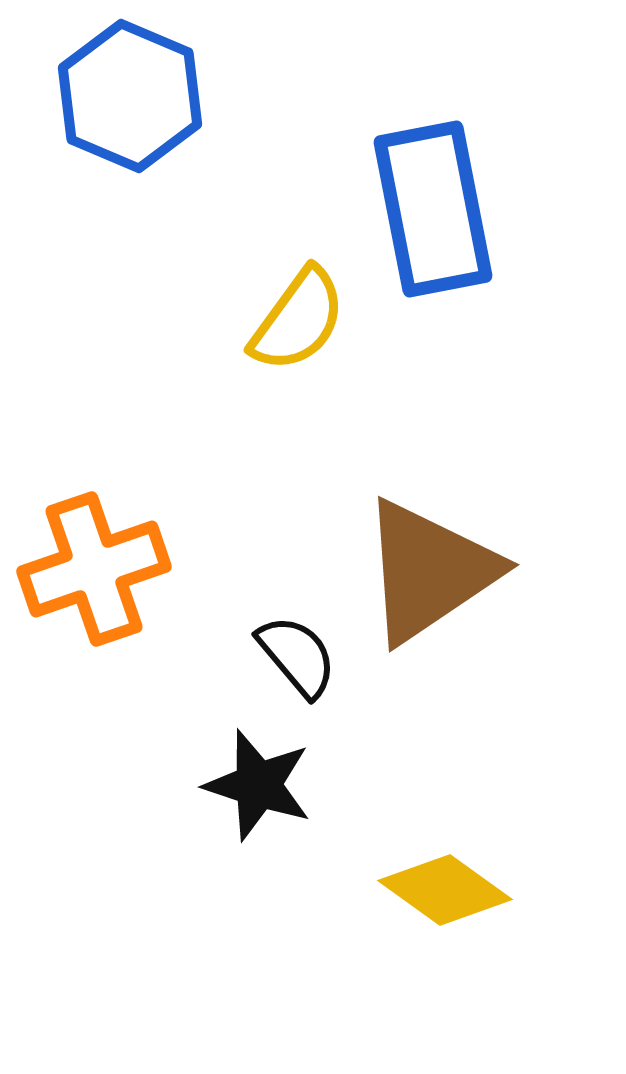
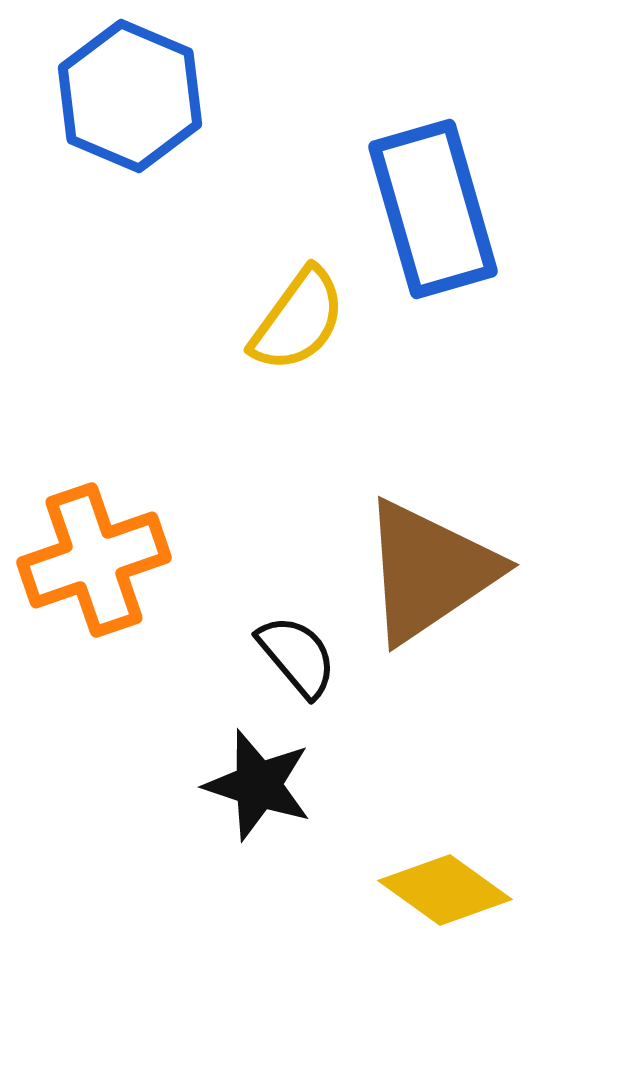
blue rectangle: rotated 5 degrees counterclockwise
orange cross: moved 9 px up
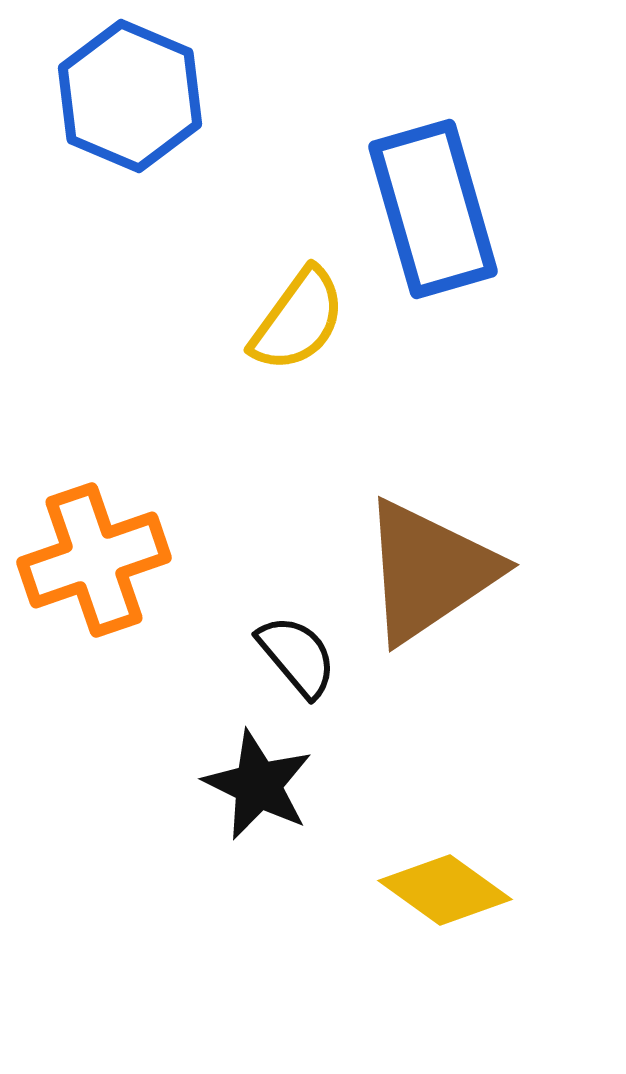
black star: rotated 8 degrees clockwise
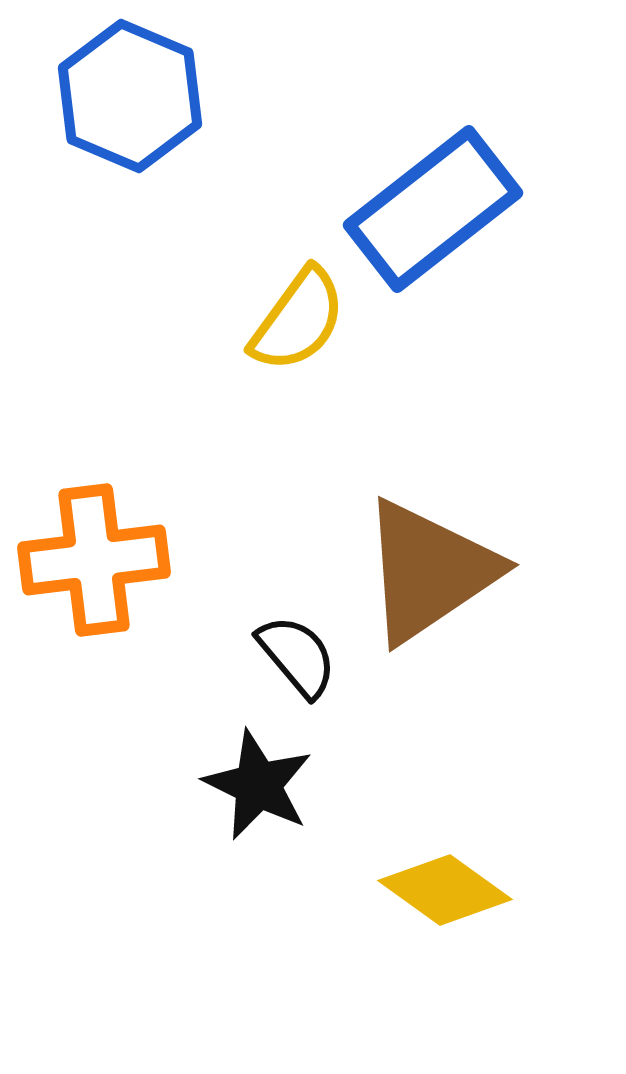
blue rectangle: rotated 68 degrees clockwise
orange cross: rotated 12 degrees clockwise
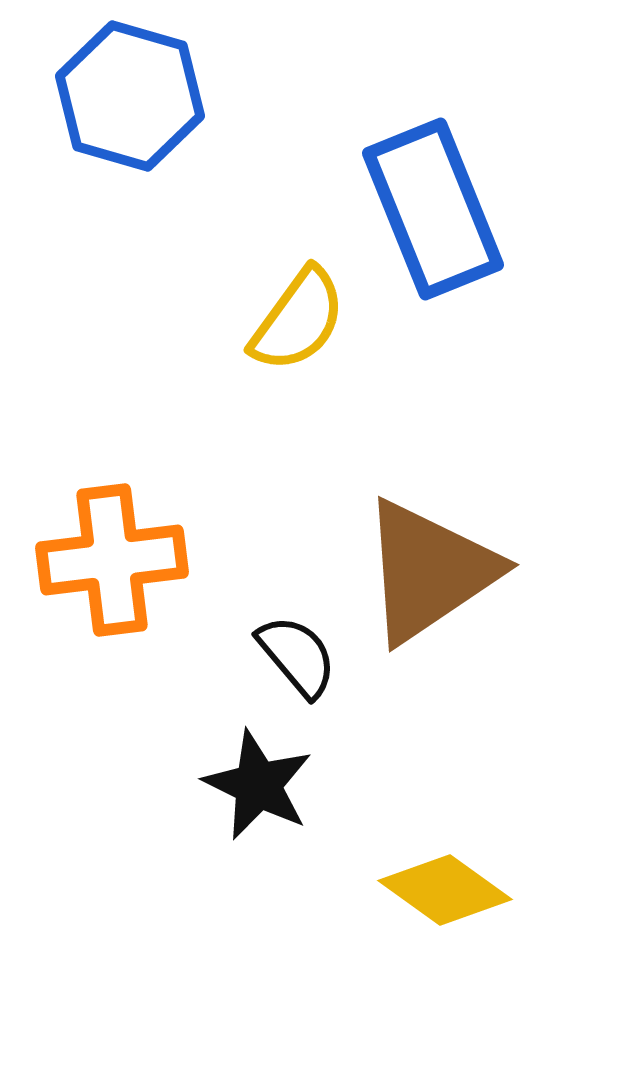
blue hexagon: rotated 7 degrees counterclockwise
blue rectangle: rotated 74 degrees counterclockwise
orange cross: moved 18 px right
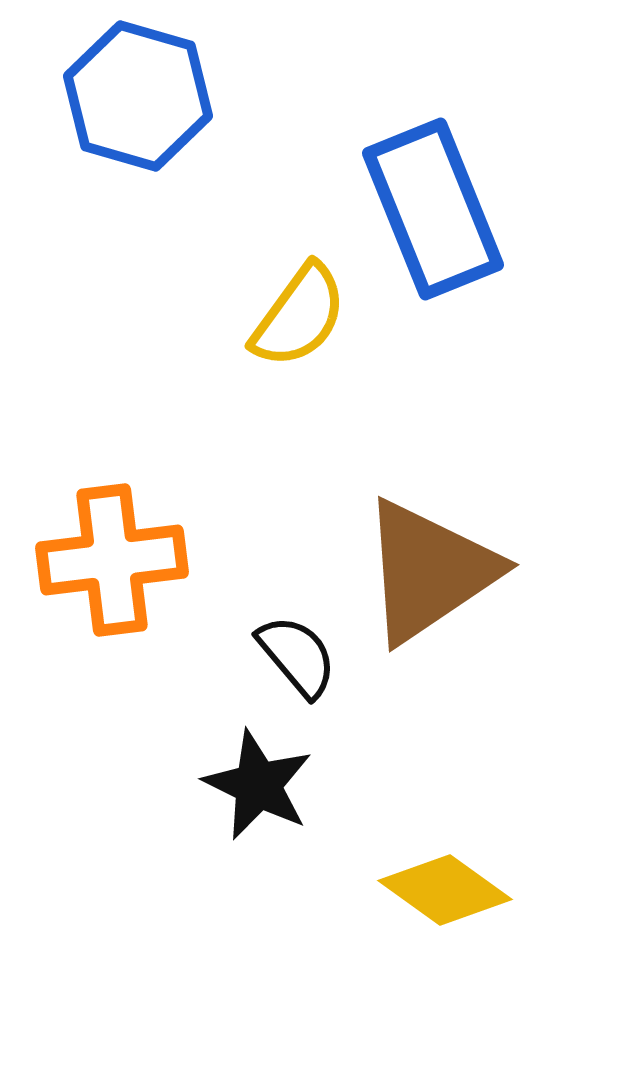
blue hexagon: moved 8 px right
yellow semicircle: moved 1 px right, 4 px up
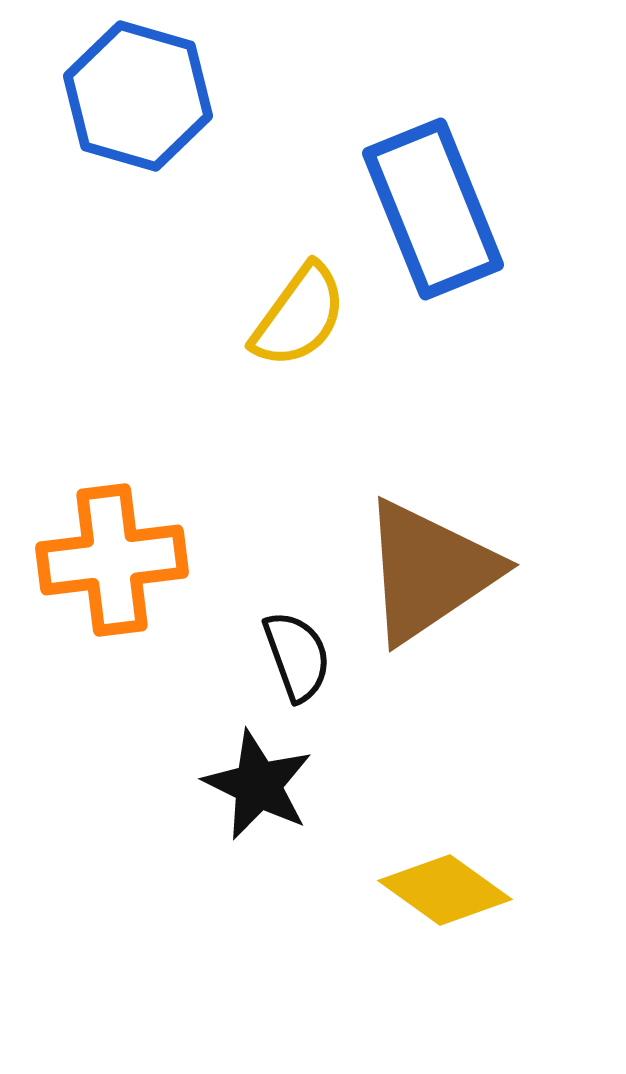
black semicircle: rotated 20 degrees clockwise
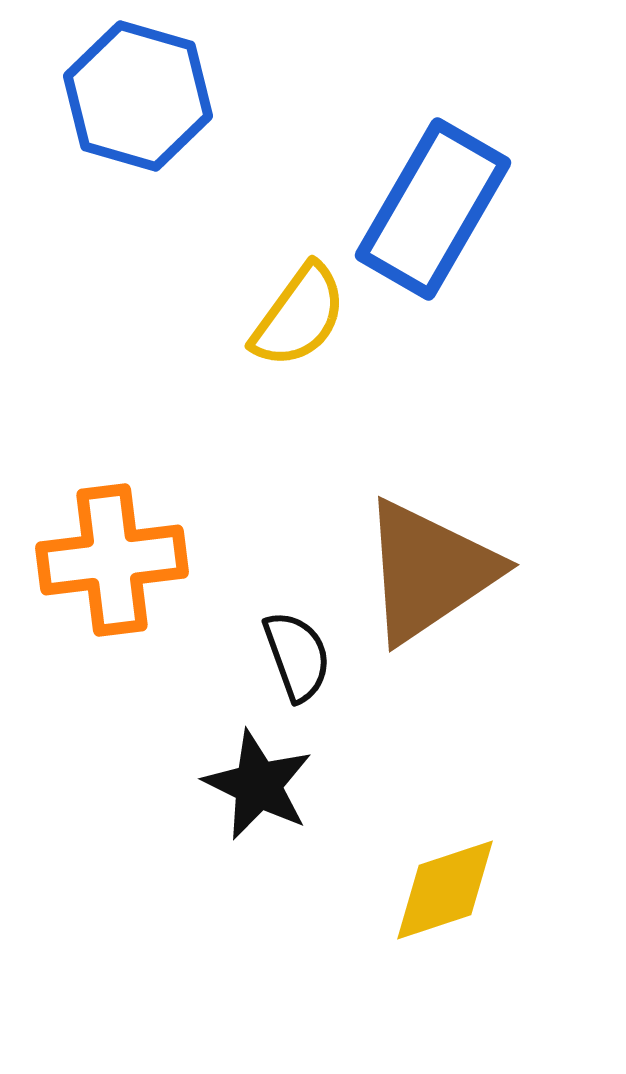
blue rectangle: rotated 52 degrees clockwise
yellow diamond: rotated 54 degrees counterclockwise
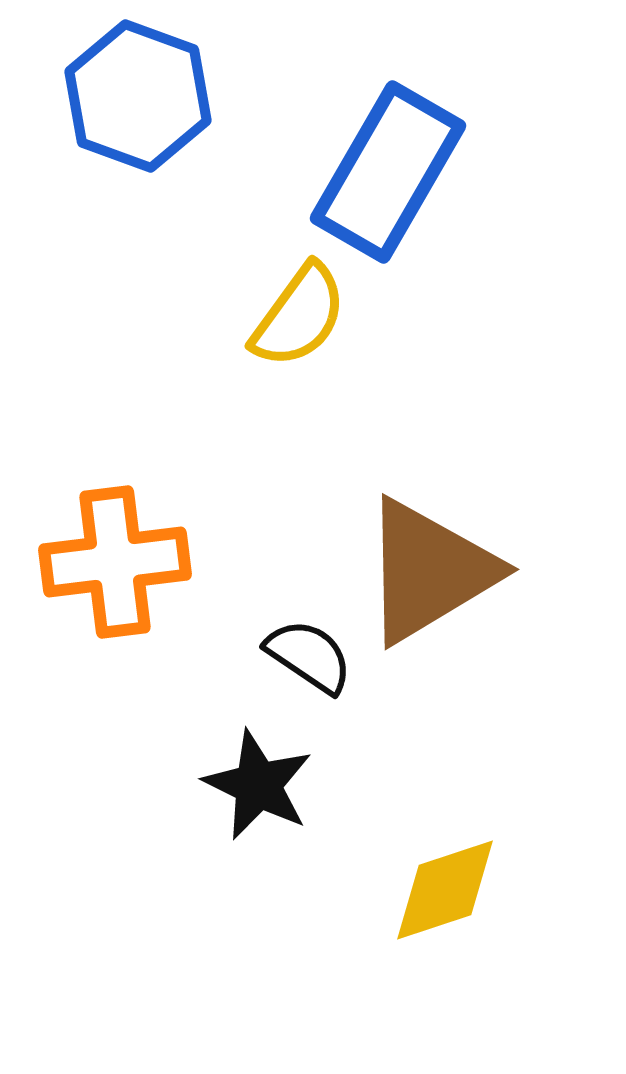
blue hexagon: rotated 4 degrees clockwise
blue rectangle: moved 45 px left, 37 px up
orange cross: moved 3 px right, 2 px down
brown triangle: rotated 3 degrees clockwise
black semicircle: moved 12 px right; rotated 36 degrees counterclockwise
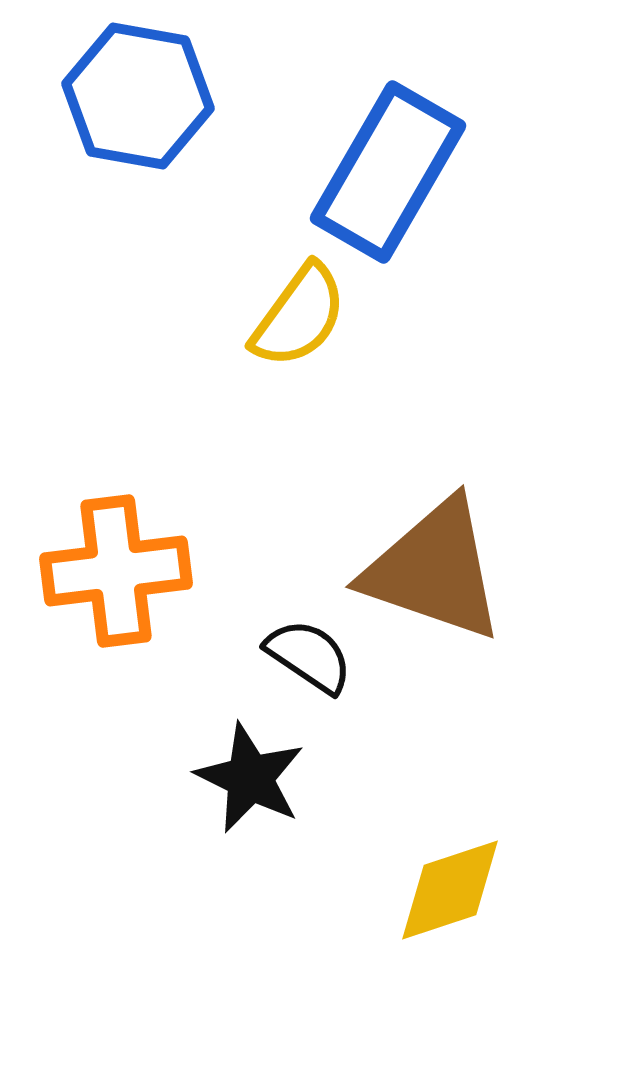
blue hexagon: rotated 10 degrees counterclockwise
orange cross: moved 1 px right, 9 px down
brown triangle: moved 5 px right, 1 px up; rotated 50 degrees clockwise
black star: moved 8 px left, 7 px up
yellow diamond: moved 5 px right
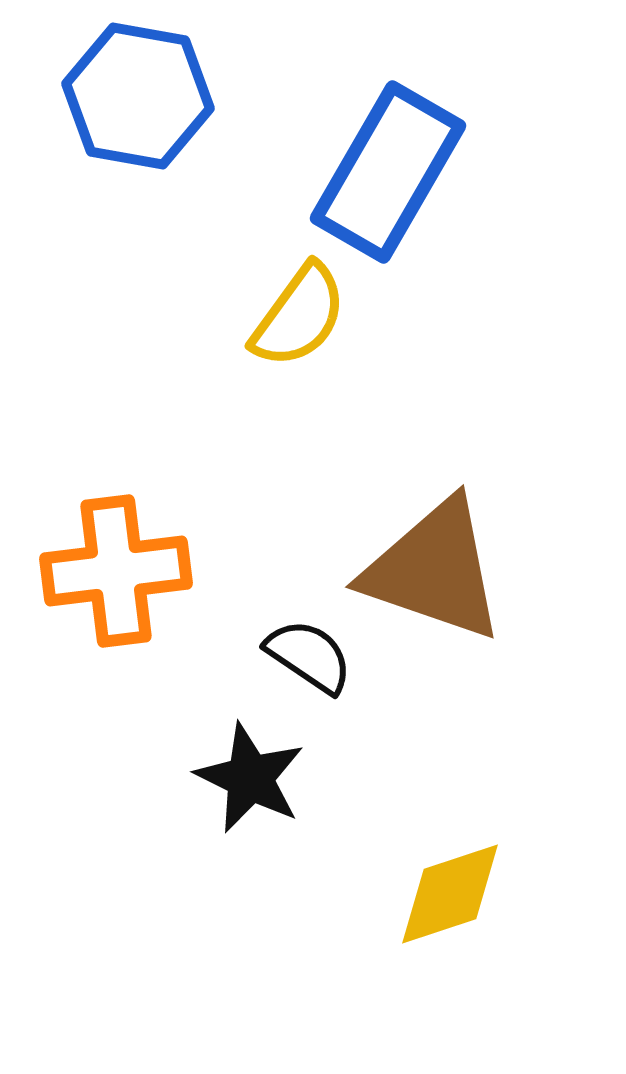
yellow diamond: moved 4 px down
